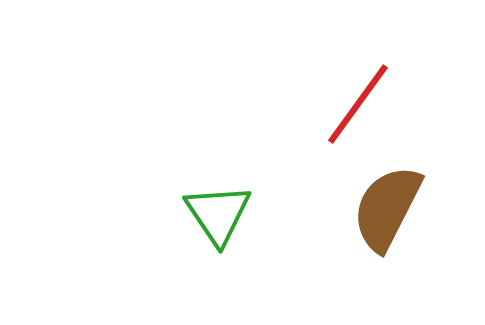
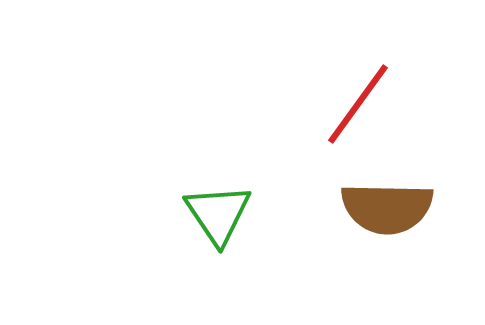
brown semicircle: rotated 116 degrees counterclockwise
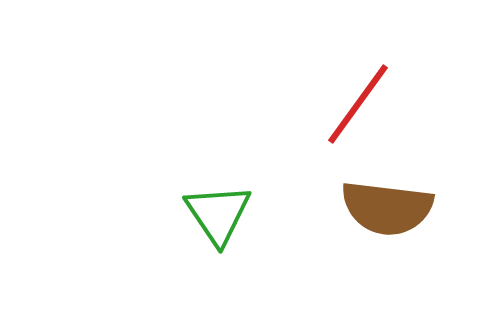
brown semicircle: rotated 6 degrees clockwise
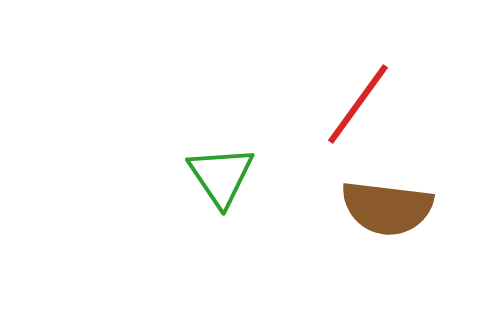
green triangle: moved 3 px right, 38 px up
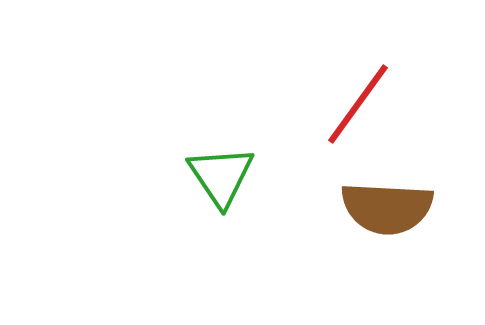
brown semicircle: rotated 4 degrees counterclockwise
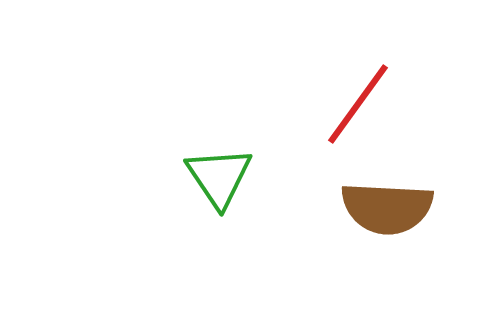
green triangle: moved 2 px left, 1 px down
